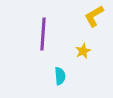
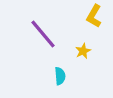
yellow L-shape: rotated 30 degrees counterclockwise
purple line: rotated 44 degrees counterclockwise
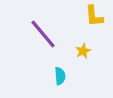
yellow L-shape: rotated 35 degrees counterclockwise
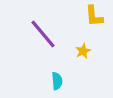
cyan semicircle: moved 3 px left, 5 px down
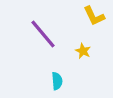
yellow L-shape: rotated 20 degrees counterclockwise
yellow star: rotated 21 degrees counterclockwise
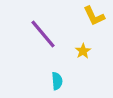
yellow star: rotated 14 degrees clockwise
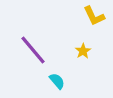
purple line: moved 10 px left, 16 px down
cyan semicircle: rotated 36 degrees counterclockwise
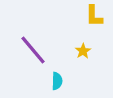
yellow L-shape: rotated 25 degrees clockwise
cyan semicircle: rotated 42 degrees clockwise
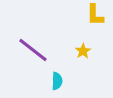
yellow L-shape: moved 1 px right, 1 px up
purple line: rotated 12 degrees counterclockwise
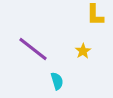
purple line: moved 1 px up
cyan semicircle: rotated 18 degrees counterclockwise
